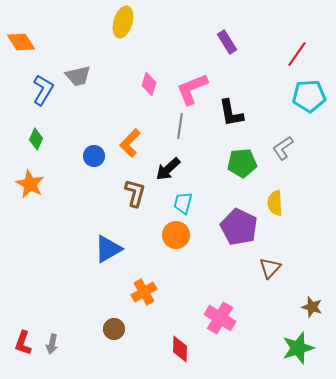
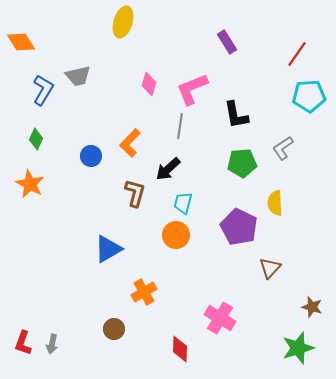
black L-shape: moved 5 px right, 2 px down
blue circle: moved 3 px left
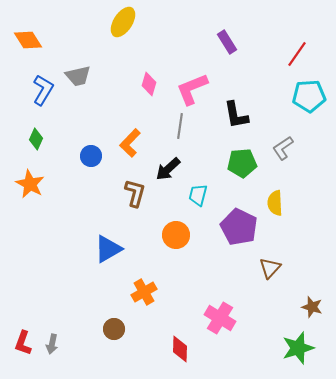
yellow ellipse: rotated 16 degrees clockwise
orange diamond: moved 7 px right, 2 px up
cyan trapezoid: moved 15 px right, 8 px up
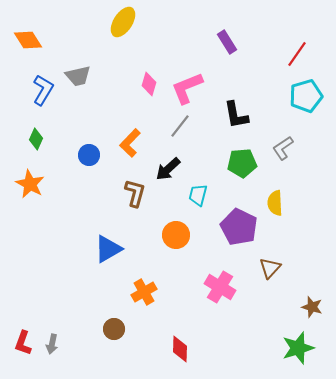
pink L-shape: moved 5 px left, 1 px up
cyan pentagon: moved 3 px left; rotated 12 degrees counterclockwise
gray line: rotated 30 degrees clockwise
blue circle: moved 2 px left, 1 px up
pink cross: moved 31 px up
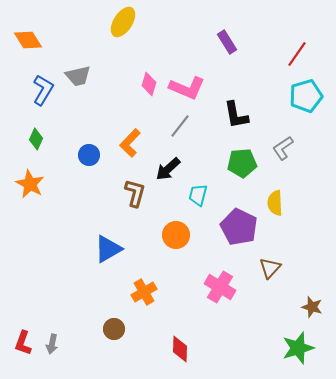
pink L-shape: rotated 135 degrees counterclockwise
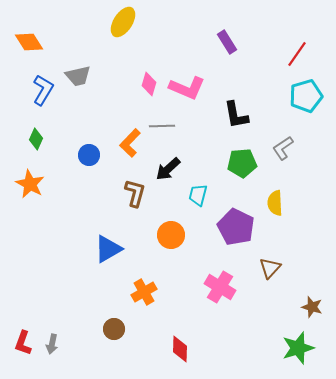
orange diamond: moved 1 px right, 2 px down
gray line: moved 18 px left; rotated 50 degrees clockwise
purple pentagon: moved 3 px left
orange circle: moved 5 px left
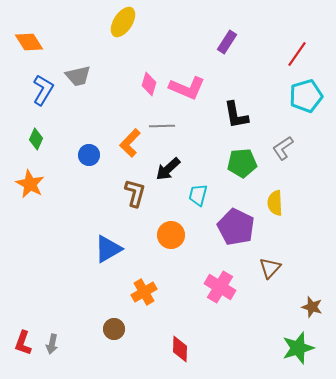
purple rectangle: rotated 65 degrees clockwise
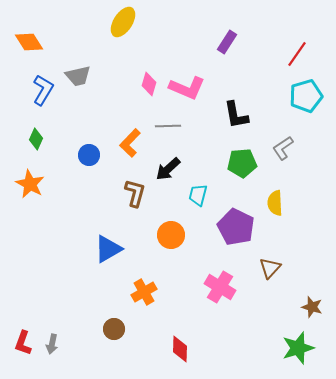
gray line: moved 6 px right
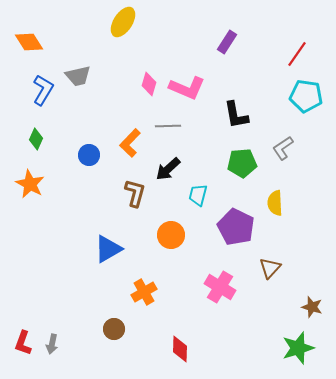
cyan pentagon: rotated 24 degrees clockwise
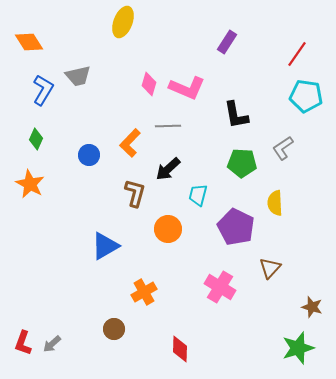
yellow ellipse: rotated 12 degrees counterclockwise
green pentagon: rotated 8 degrees clockwise
orange circle: moved 3 px left, 6 px up
blue triangle: moved 3 px left, 3 px up
gray arrow: rotated 36 degrees clockwise
